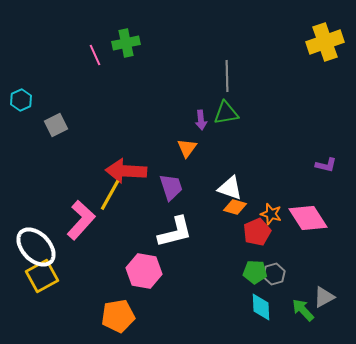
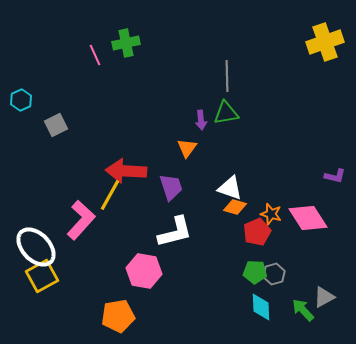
purple L-shape: moved 9 px right, 11 px down
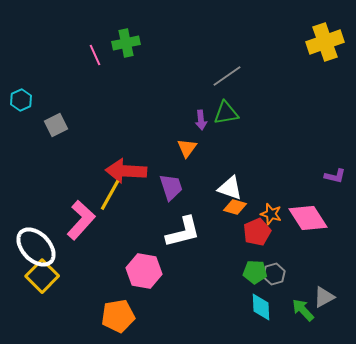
gray line: rotated 56 degrees clockwise
white L-shape: moved 8 px right
yellow square: rotated 16 degrees counterclockwise
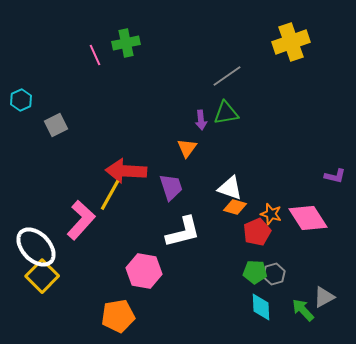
yellow cross: moved 34 px left
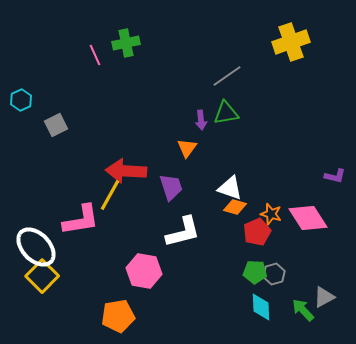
pink L-shape: rotated 39 degrees clockwise
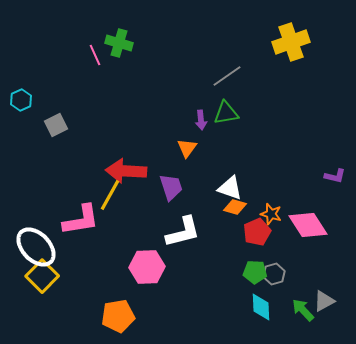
green cross: moved 7 px left; rotated 28 degrees clockwise
pink diamond: moved 7 px down
pink hexagon: moved 3 px right, 4 px up; rotated 12 degrees counterclockwise
gray triangle: moved 4 px down
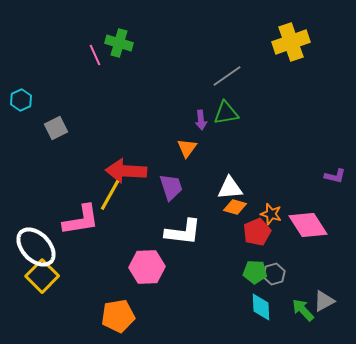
gray square: moved 3 px down
white triangle: rotated 24 degrees counterclockwise
white L-shape: rotated 21 degrees clockwise
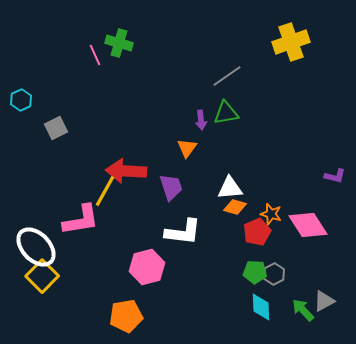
yellow line: moved 5 px left, 4 px up
pink hexagon: rotated 12 degrees counterclockwise
gray hexagon: rotated 10 degrees counterclockwise
orange pentagon: moved 8 px right
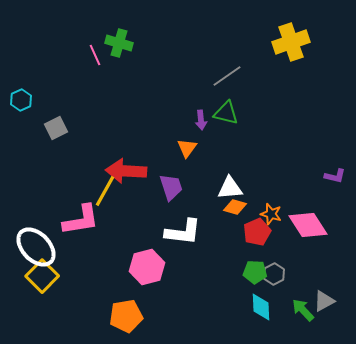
green triangle: rotated 24 degrees clockwise
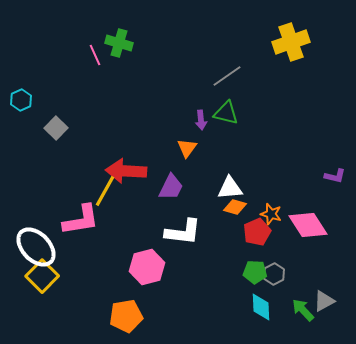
gray square: rotated 20 degrees counterclockwise
purple trapezoid: rotated 44 degrees clockwise
